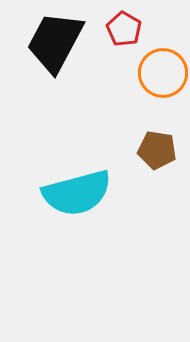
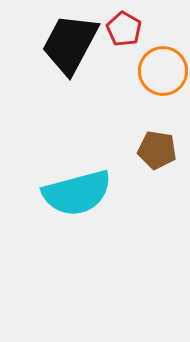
black trapezoid: moved 15 px right, 2 px down
orange circle: moved 2 px up
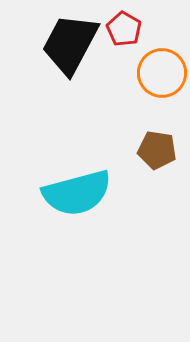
orange circle: moved 1 px left, 2 px down
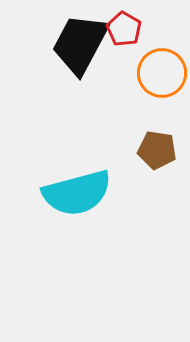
black trapezoid: moved 10 px right
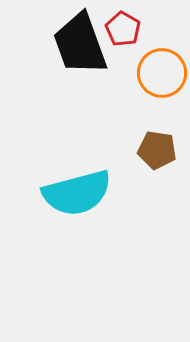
red pentagon: moved 1 px left
black trapezoid: rotated 48 degrees counterclockwise
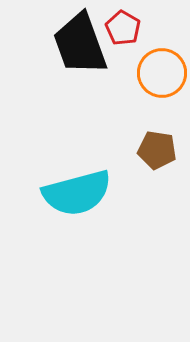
red pentagon: moved 1 px up
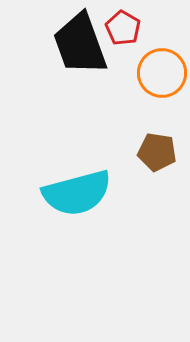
brown pentagon: moved 2 px down
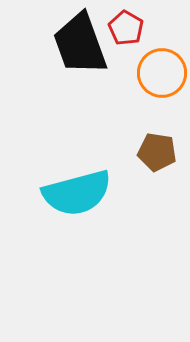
red pentagon: moved 3 px right
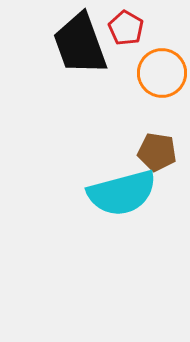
cyan semicircle: moved 45 px right
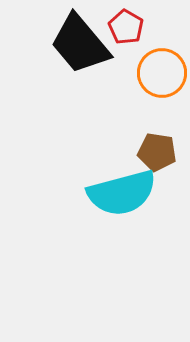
red pentagon: moved 1 px up
black trapezoid: rotated 20 degrees counterclockwise
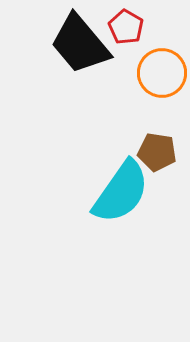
cyan semicircle: moved 1 px left, 1 px up; rotated 40 degrees counterclockwise
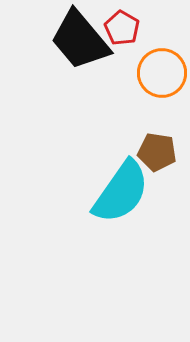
red pentagon: moved 4 px left, 1 px down
black trapezoid: moved 4 px up
